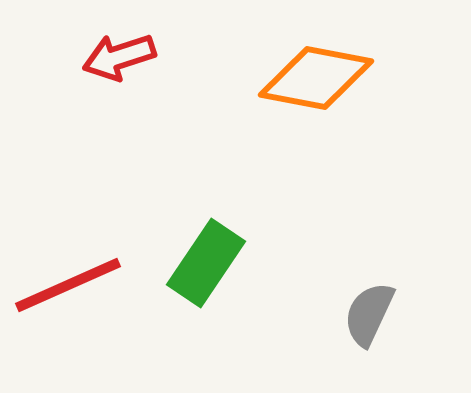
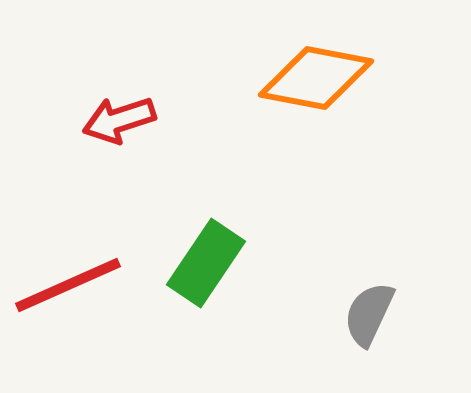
red arrow: moved 63 px down
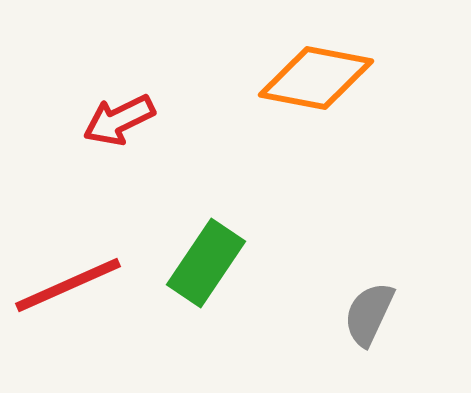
red arrow: rotated 8 degrees counterclockwise
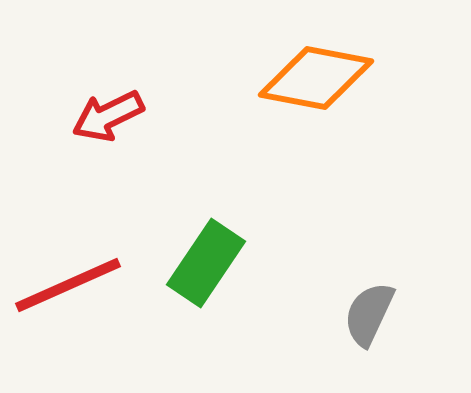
red arrow: moved 11 px left, 4 px up
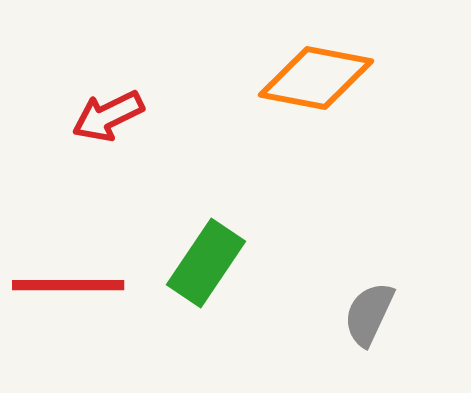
red line: rotated 24 degrees clockwise
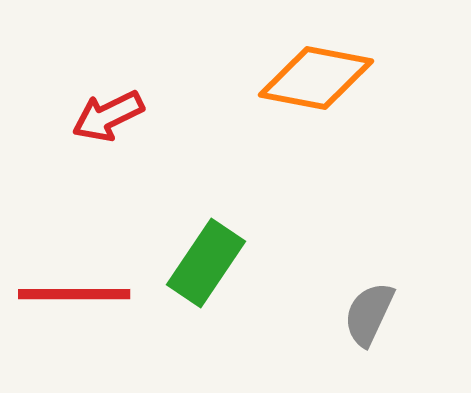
red line: moved 6 px right, 9 px down
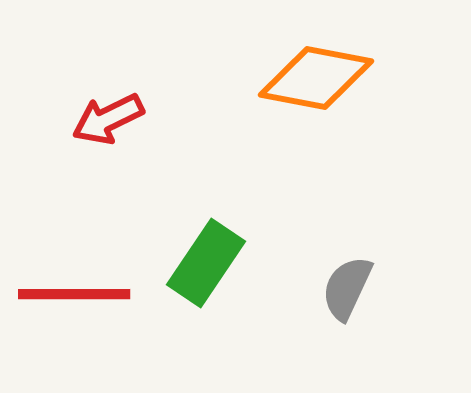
red arrow: moved 3 px down
gray semicircle: moved 22 px left, 26 px up
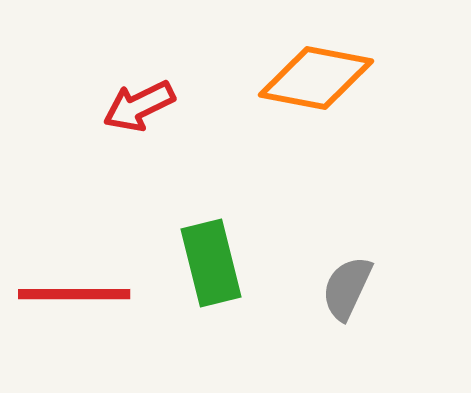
red arrow: moved 31 px right, 13 px up
green rectangle: moved 5 px right; rotated 48 degrees counterclockwise
